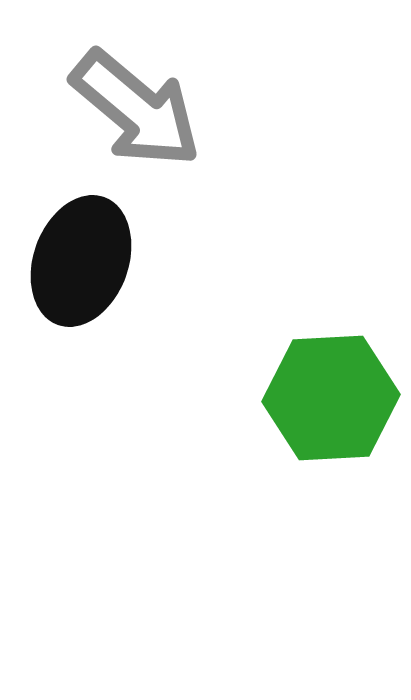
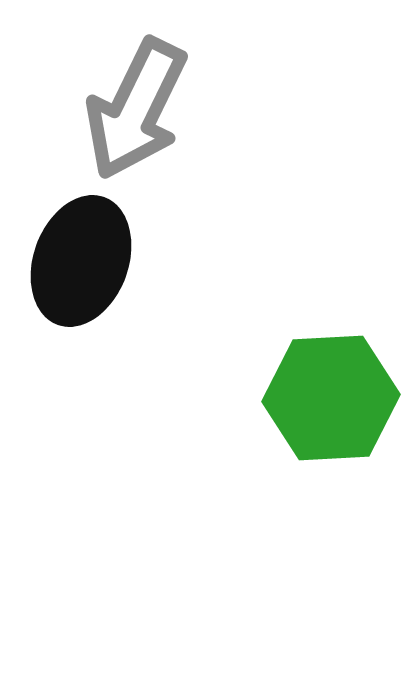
gray arrow: rotated 76 degrees clockwise
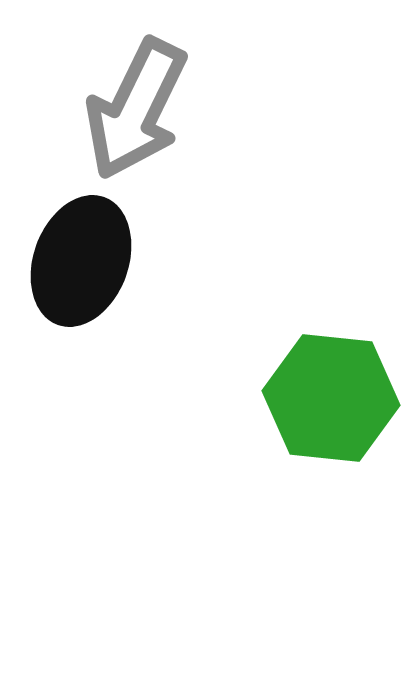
green hexagon: rotated 9 degrees clockwise
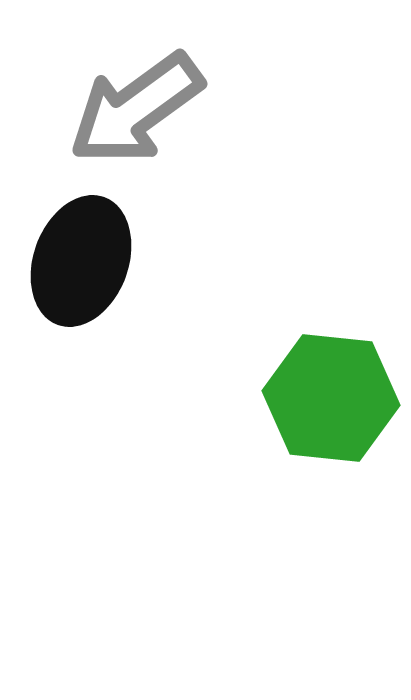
gray arrow: rotated 28 degrees clockwise
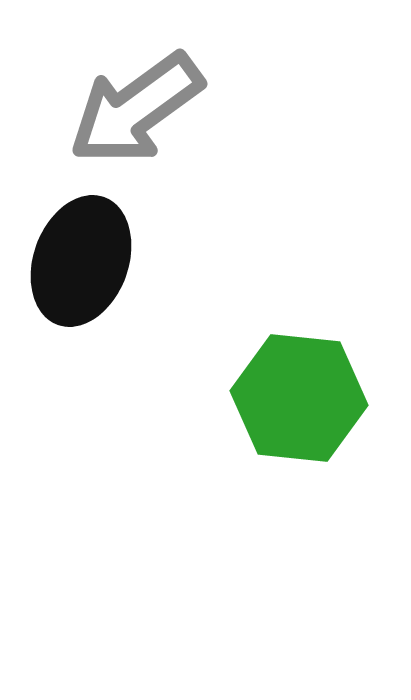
green hexagon: moved 32 px left
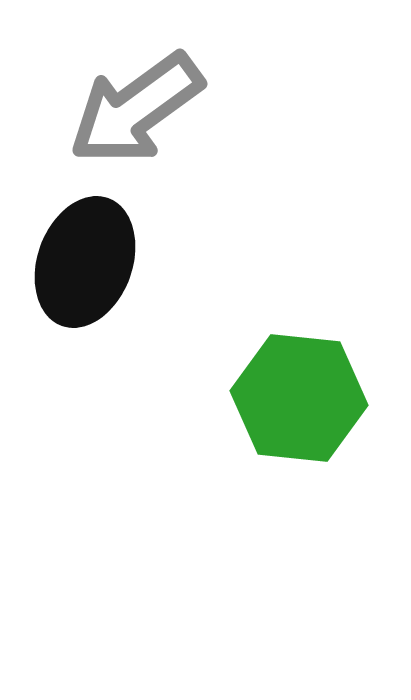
black ellipse: moved 4 px right, 1 px down
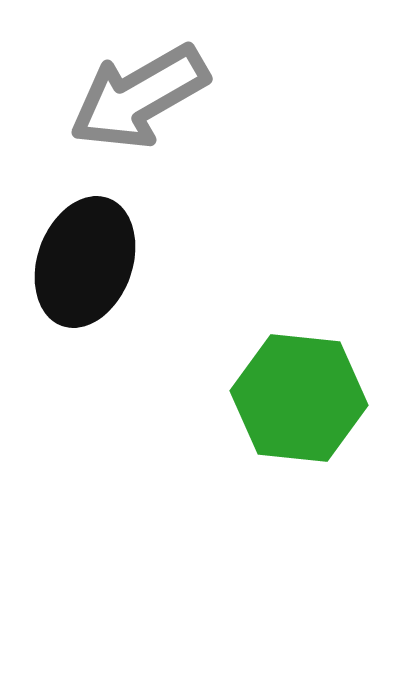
gray arrow: moved 3 px right, 12 px up; rotated 6 degrees clockwise
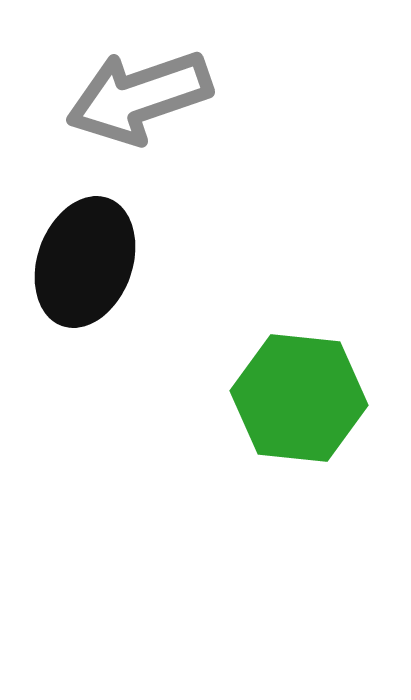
gray arrow: rotated 11 degrees clockwise
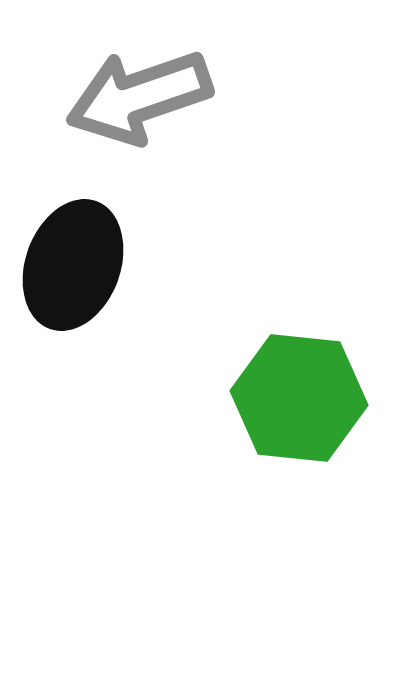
black ellipse: moved 12 px left, 3 px down
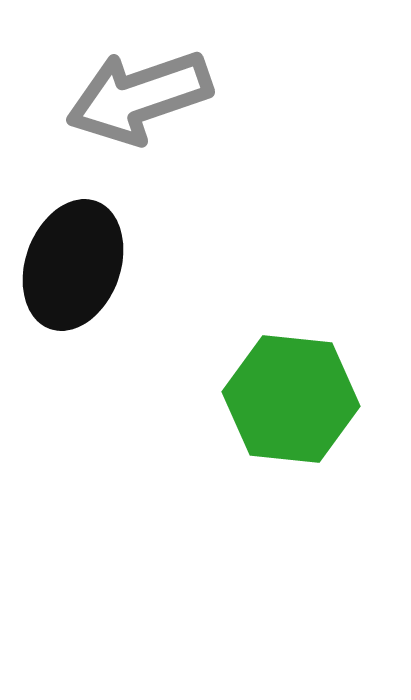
green hexagon: moved 8 px left, 1 px down
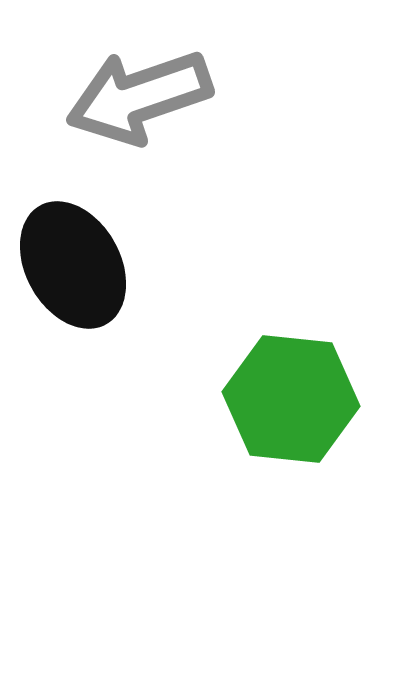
black ellipse: rotated 49 degrees counterclockwise
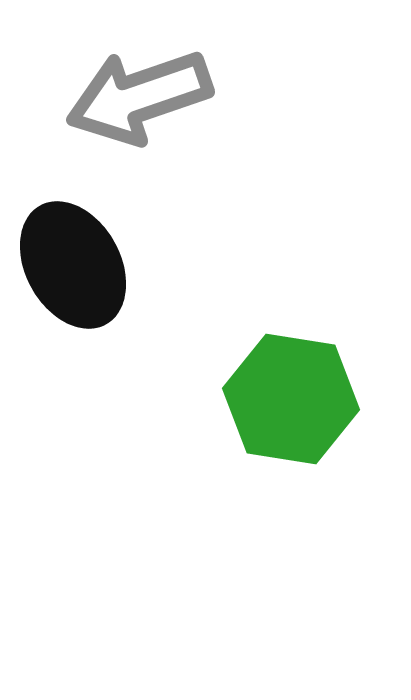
green hexagon: rotated 3 degrees clockwise
